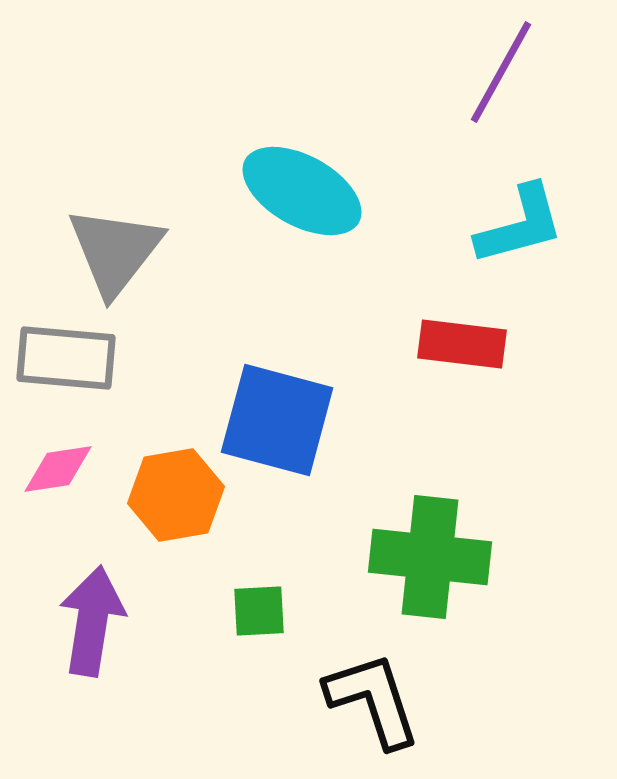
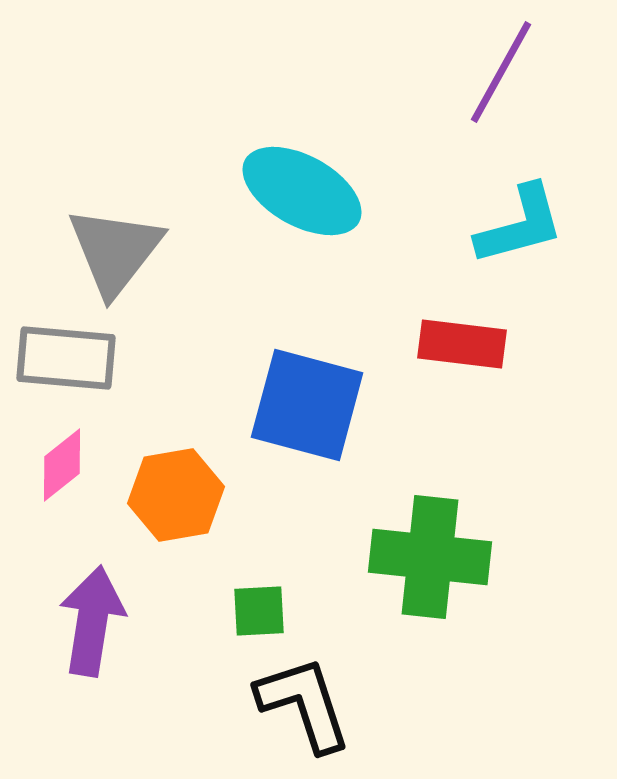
blue square: moved 30 px right, 15 px up
pink diamond: moved 4 px right, 4 px up; rotated 30 degrees counterclockwise
black L-shape: moved 69 px left, 4 px down
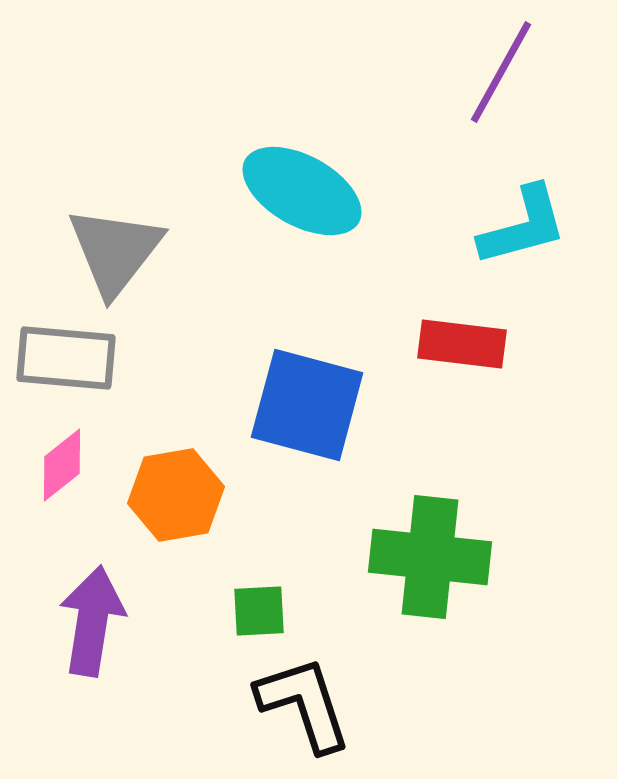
cyan L-shape: moved 3 px right, 1 px down
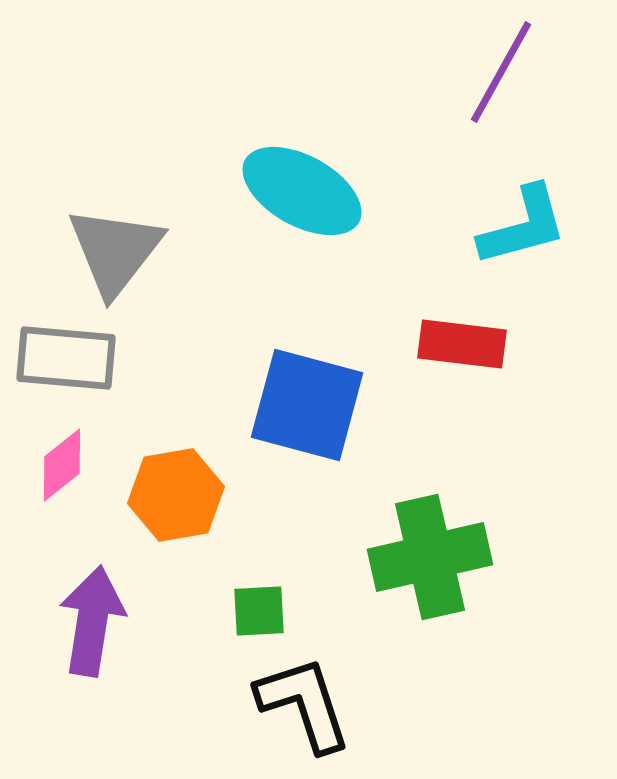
green cross: rotated 19 degrees counterclockwise
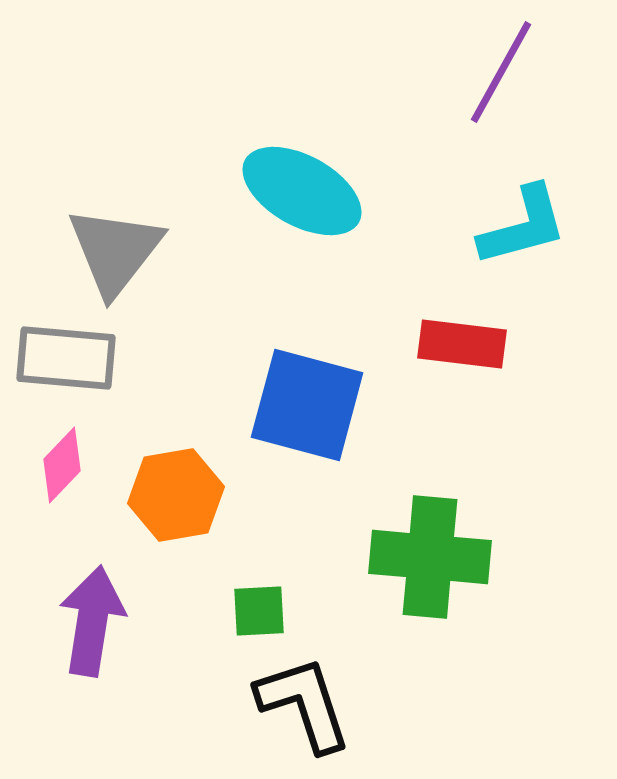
pink diamond: rotated 8 degrees counterclockwise
green cross: rotated 18 degrees clockwise
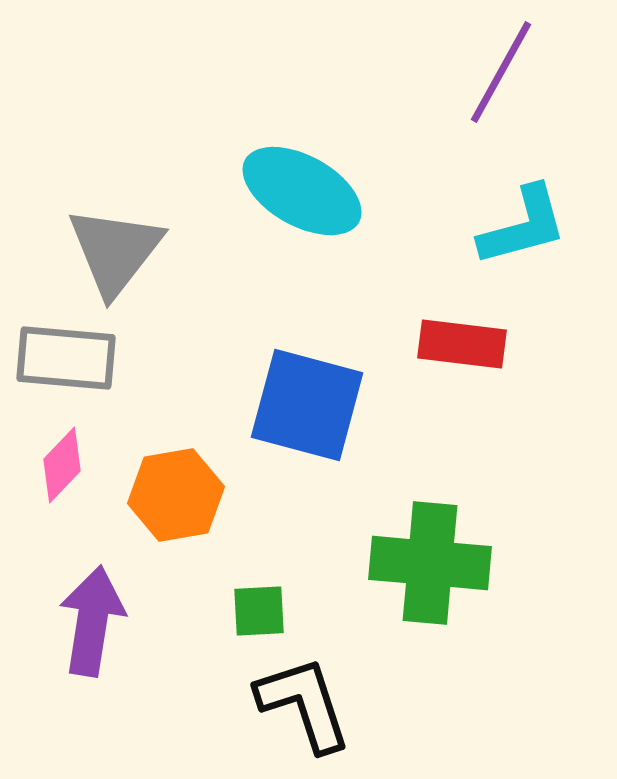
green cross: moved 6 px down
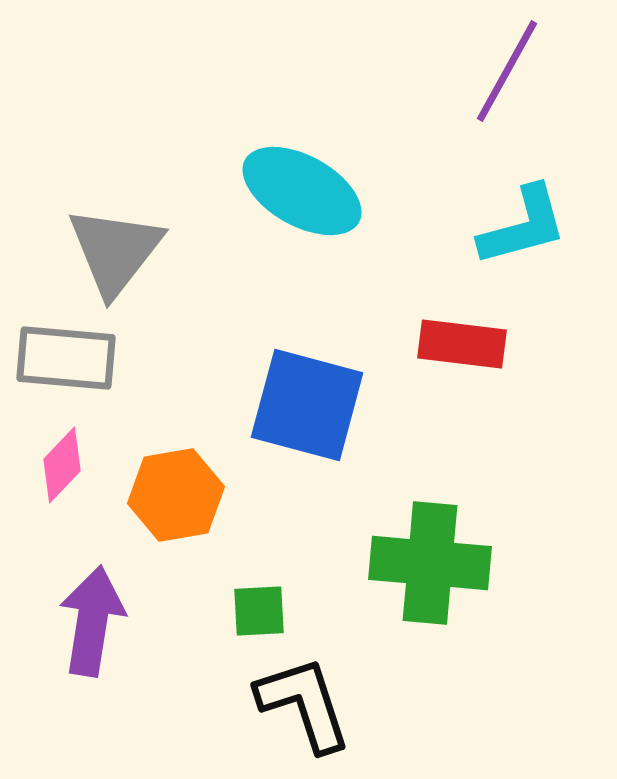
purple line: moved 6 px right, 1 px up
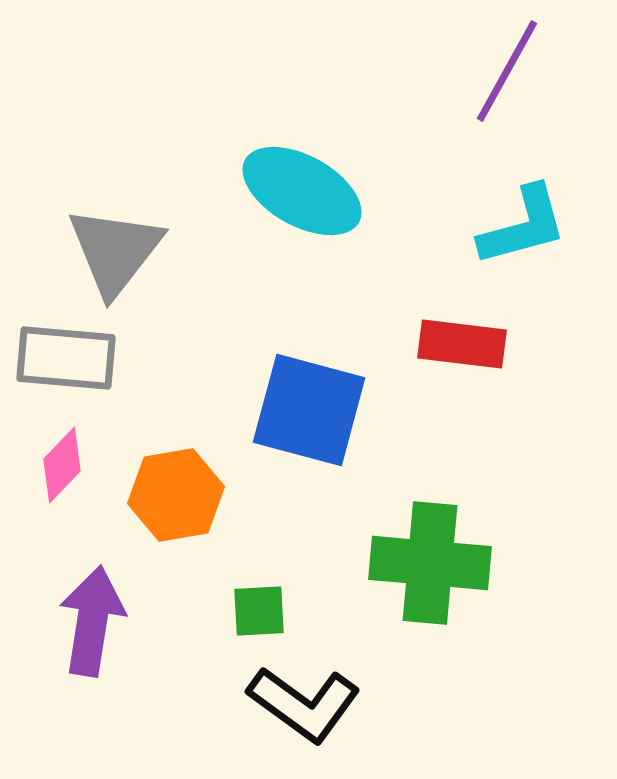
blue square: moved 2 px right, 5 px down
black L-shape: rotated 144 degrees clockwise
